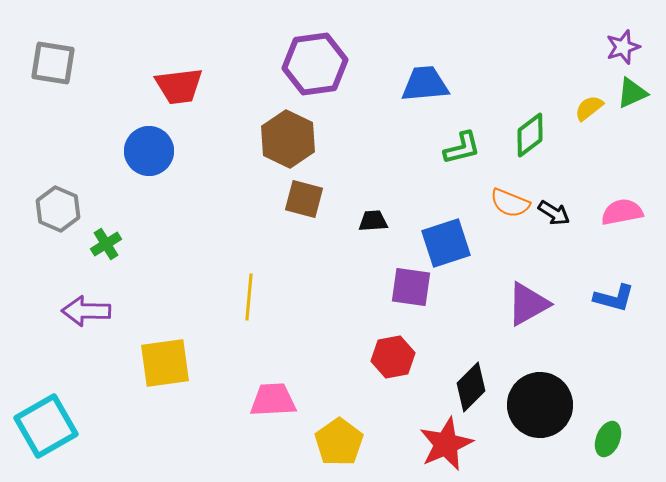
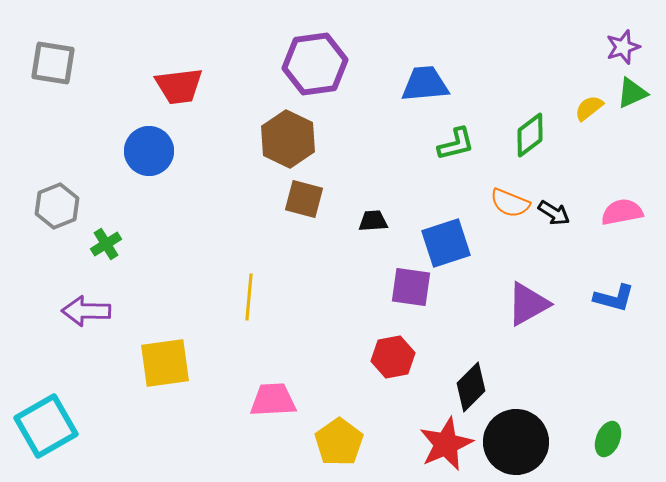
green L-shape: moved 6 px left, 4 px up
gray hexagon: moved 1 px left, 3 px up; rotated 15 degrees clockwise
black circle: moved 24 px left, 37 px down
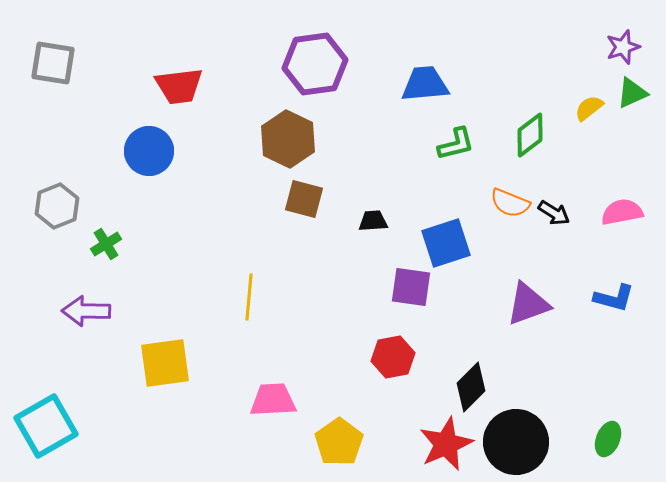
purple triangle: rotated 9 degrees clockwise
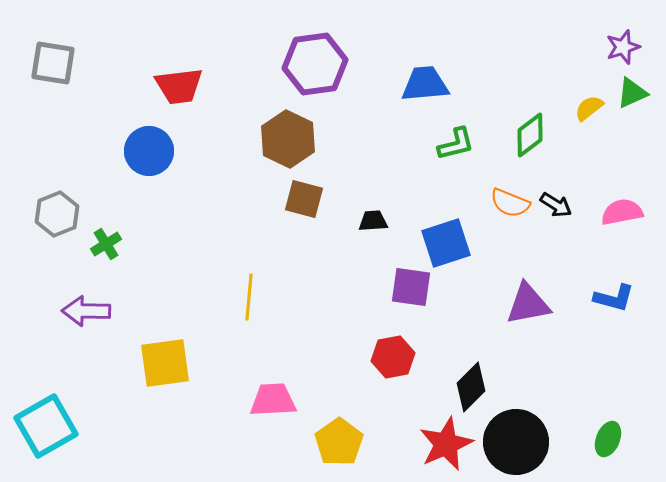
gray hexagon: moved 8 px down
black arrow: moved 2 px right, 8 px up
purple triangle: rotated 9 degrees clockwise
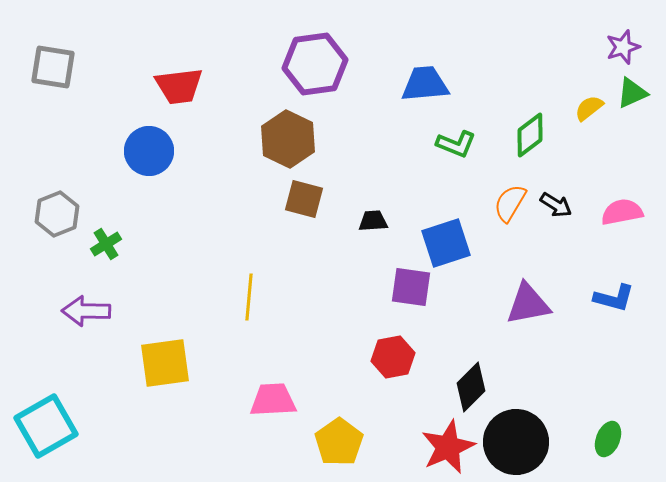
gray square: moved 4 px down
green L-shape: rotated 36 degrees clockwise
orange semicircle: rotated 99 degrees clockwise
red star: moved 2 px right, 3 px down
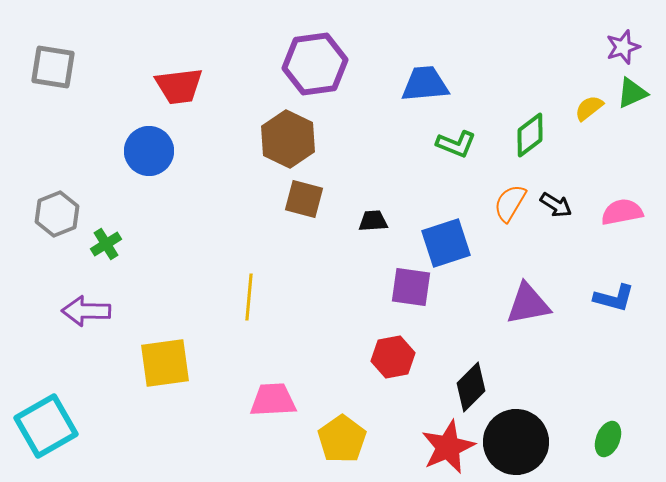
yellow pentagon: moved 3 px right, 3 px up
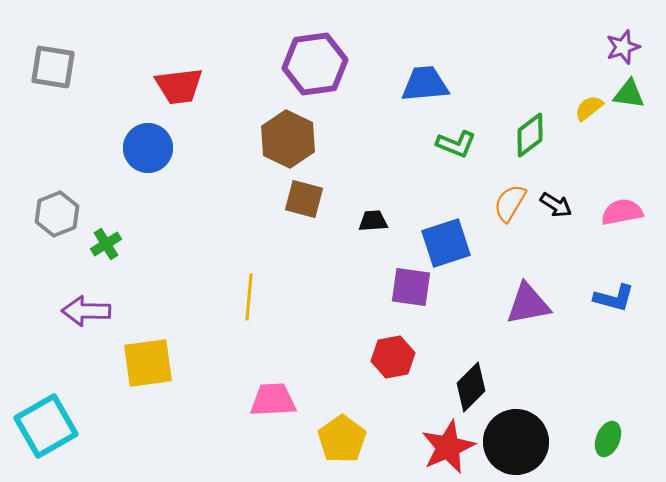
green triangle: moved 3 px left, 1 px down; rotated 32 degrees clockwise
blue circle: moved 1 px left, 3 px up
yellow square: moved 17 px left
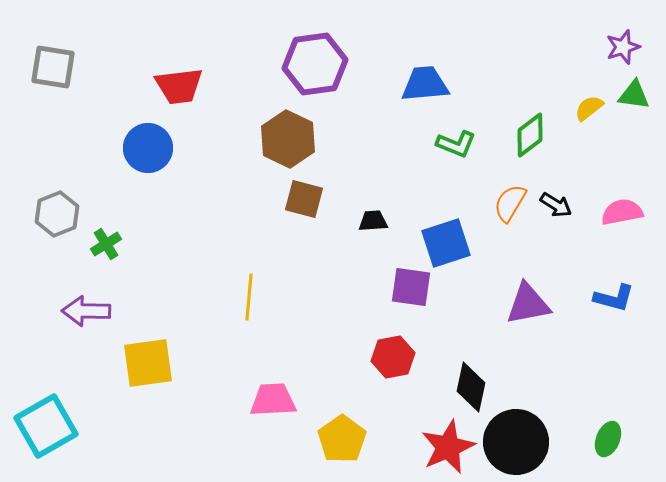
green triangle: moved 5 px right, 1 px down
black diamond: rotated 33 degrees counterclockwise
